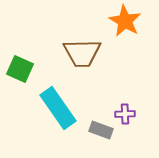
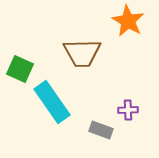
orange star: moved 3 px right
cyan rectangle: moved 6 px left, 6 px up
purple cross: moved 3 px right, 4 px up
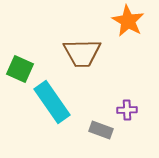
purple cross: moved 1 px left
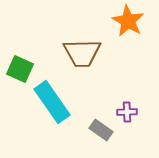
purple cross: moved 2 px down
gray rectangle: rotated 15 degrees clockwise
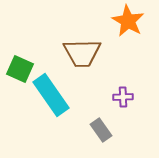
cyan rectangle: moved 1 px left, 7 px up
purple cross: moved 4 px left, 15 px up
gray rectangle: rotated 20 degrees clockwise
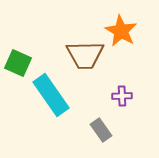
orange star: moved 7 px left, 10 px down
brown trapezoid: moved 3 px right, 2 px down
green square: moved 2 px left, 6 px up
purple cross: moved 1 px left, 1 px up
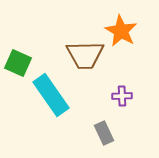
gray rectangle: moved 3 px right, 3 px down; rotated 10 degrees clockwise
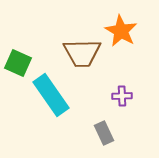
brown trapezoid: moved 3 px left, 2 px up
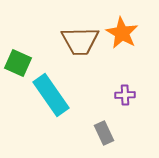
orange star: moved 1 px right, 2 px down
brown trapezoid: moved 2 px left, 12 px up
purple cross: moved 3 px right, 1 px up
